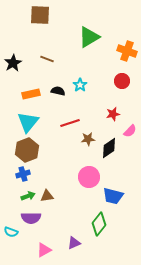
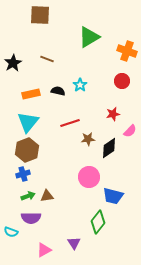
green diamond: moved 1 px left, 2 px up
purple triangle: rotated 40 degrees counterclockwise
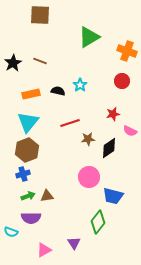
brown line: moved 7 px left, 2 px down
pink semicircle: rotated 72 degrees clockwise
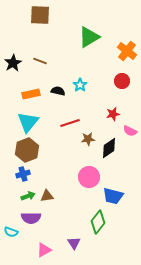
orange cross: rotated 18 degrees clockwise
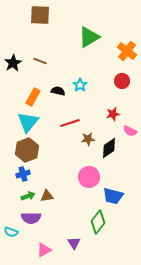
orange rectangle: moved 2 px right, 3 px down; rotated 48 degrees counterclockwise
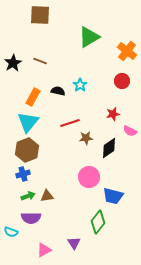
brown star: moved 2 px left, 1 px up
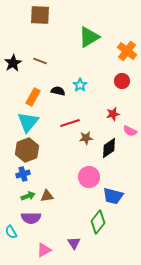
cyan semicircle: rotated 40 degrees clockwise
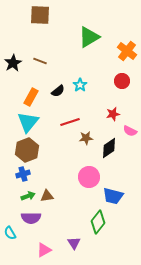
black semicircle: rotated 128 degrees clockwise
orange rectangle: moved 2 px left
red line: moved 1 px up
cyan semicircle: moved 1 px left, 1 px down
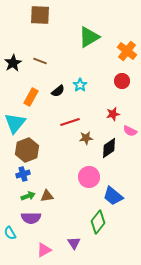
cyan triangle: moved 13 px left, 1 px down
blue trapezoid: rotated 25 degrees clockwise
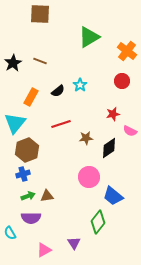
brown square: moved 1 px up
red line: moved 9 px left, 2 px down
